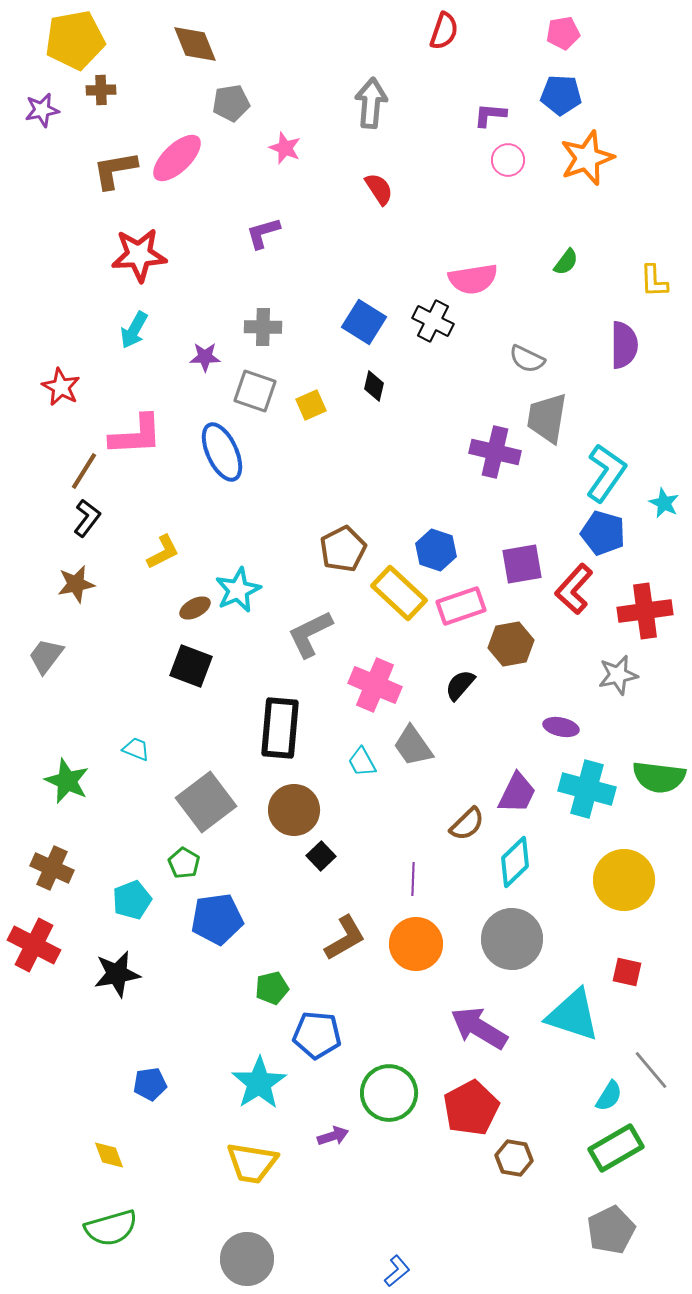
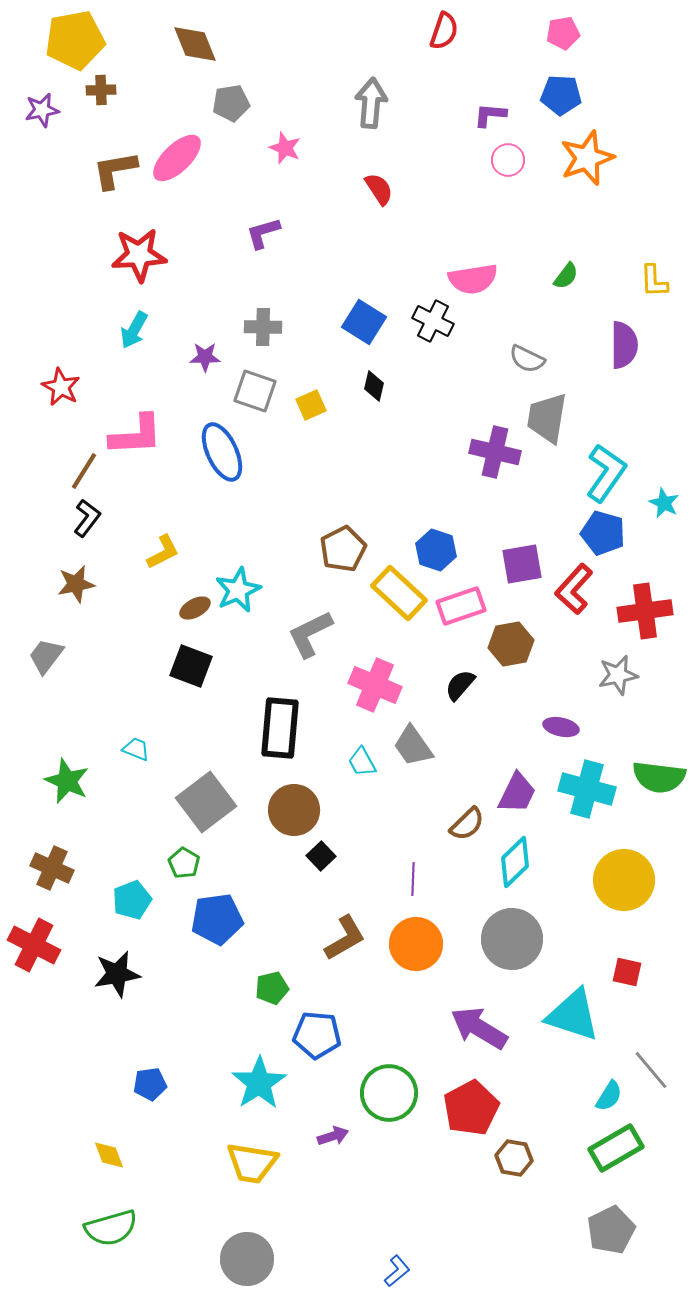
green semicircle at (566, 262): moved 14 px down
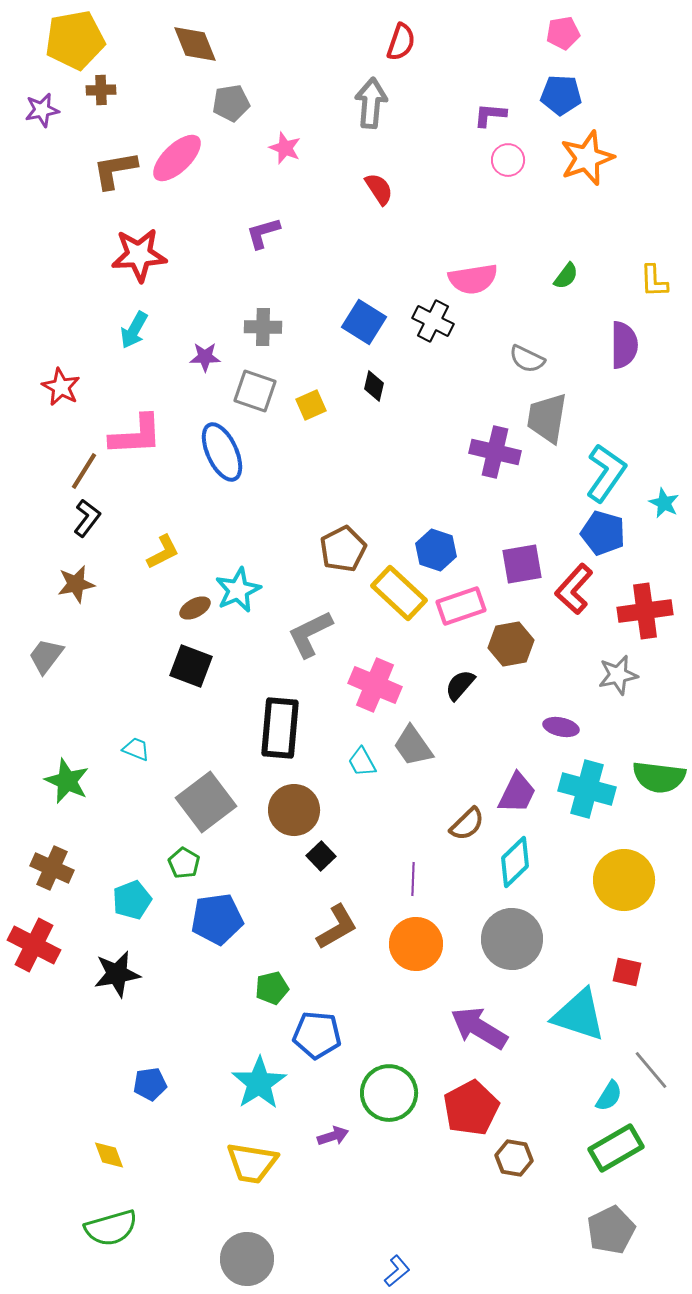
red semicircle at (444, 31): moved 43 px left, 11 px down
brown L-shape at (345, 938): moved 8 px left, 11 px up
cyan triangle at (573, 1015): moved 6 px right
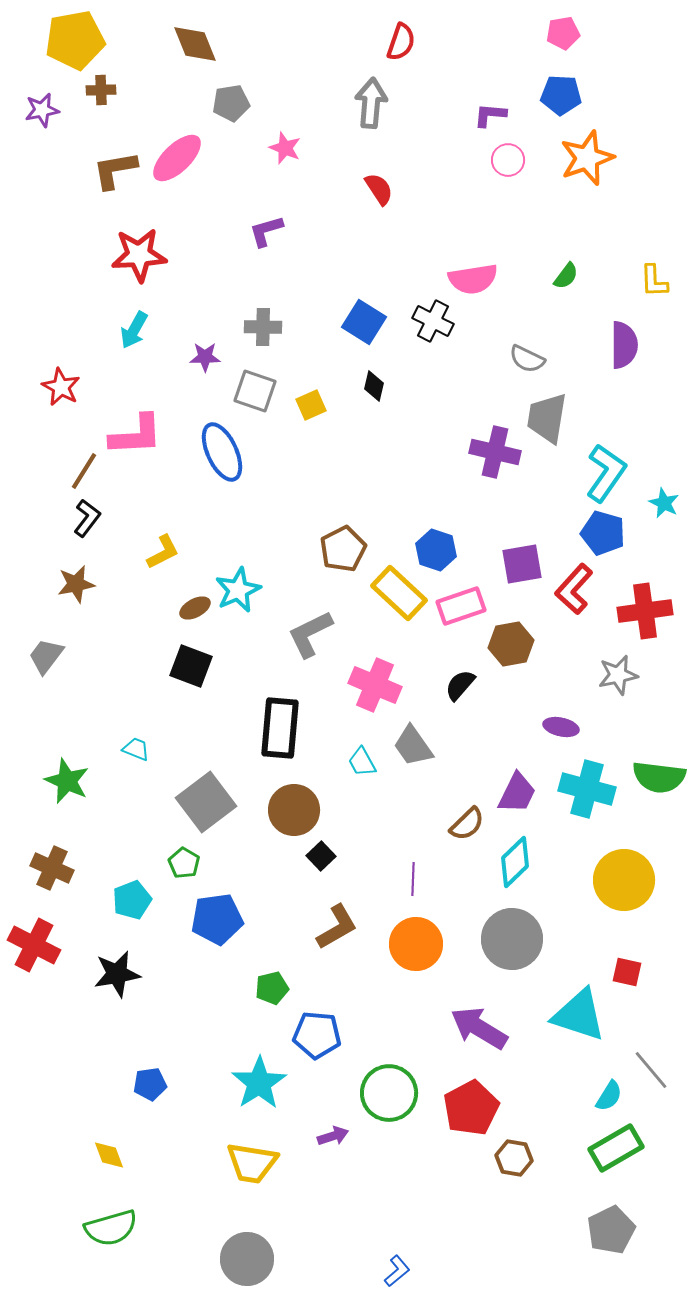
purple L-shape at (263, 233): moved 3 px right, 2 px up
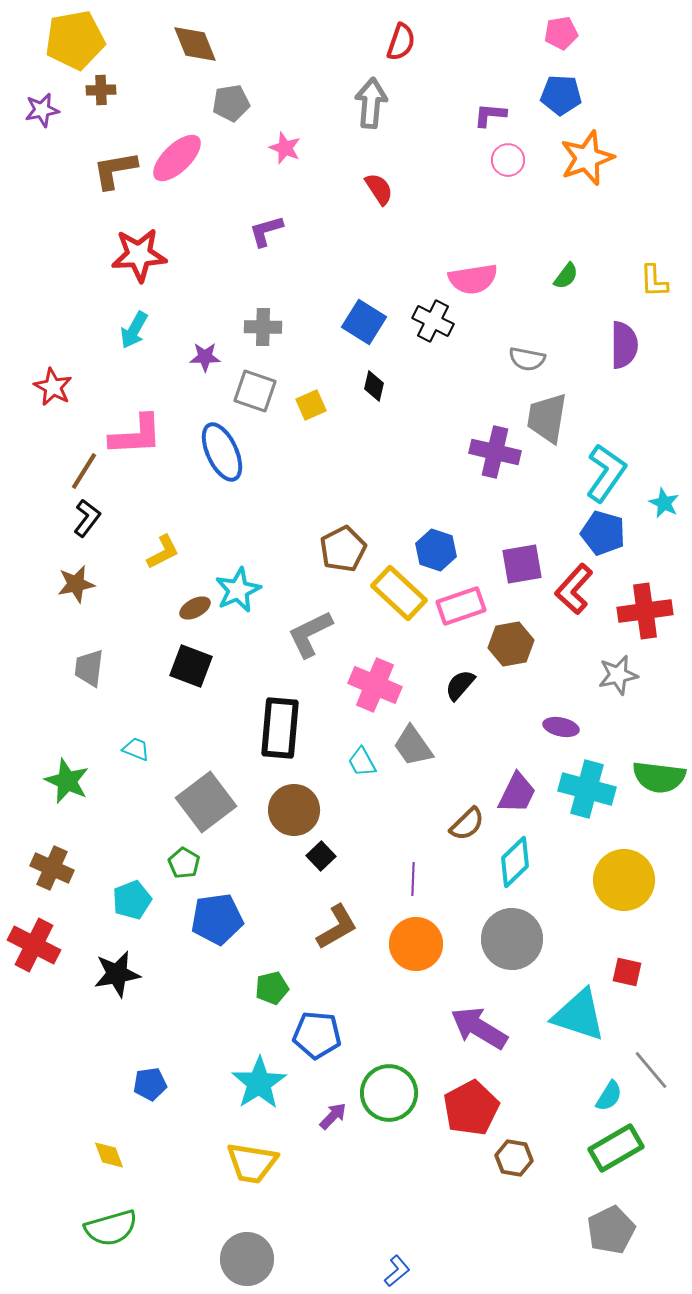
pink pentagon at (563, 33): moved 2 px left
gray semicircle at (527, 359): rotated 15 degrees counterclockwise
red star at (61, 387): moved 8 px left
gray trapezoid at (46, 656): moved 43 px right, 12 px down; rotated 30 degrees counterclockwise
purple arrow at (333, 1136): moved 20 px up; rotated 28 degrees counterclockwise
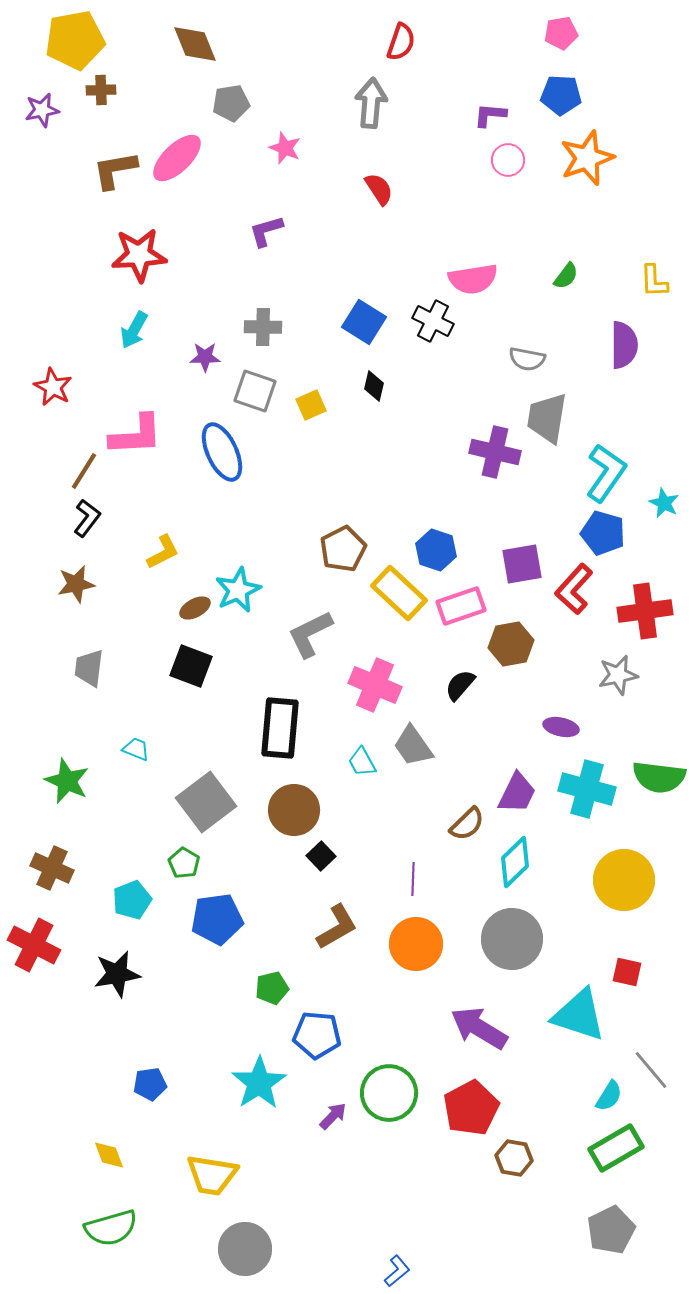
yellow trapezoid at (252, 1163): moved 40 px left, 12 px down
gray circle at (247, 1259): moved 2 px left, 10 px up
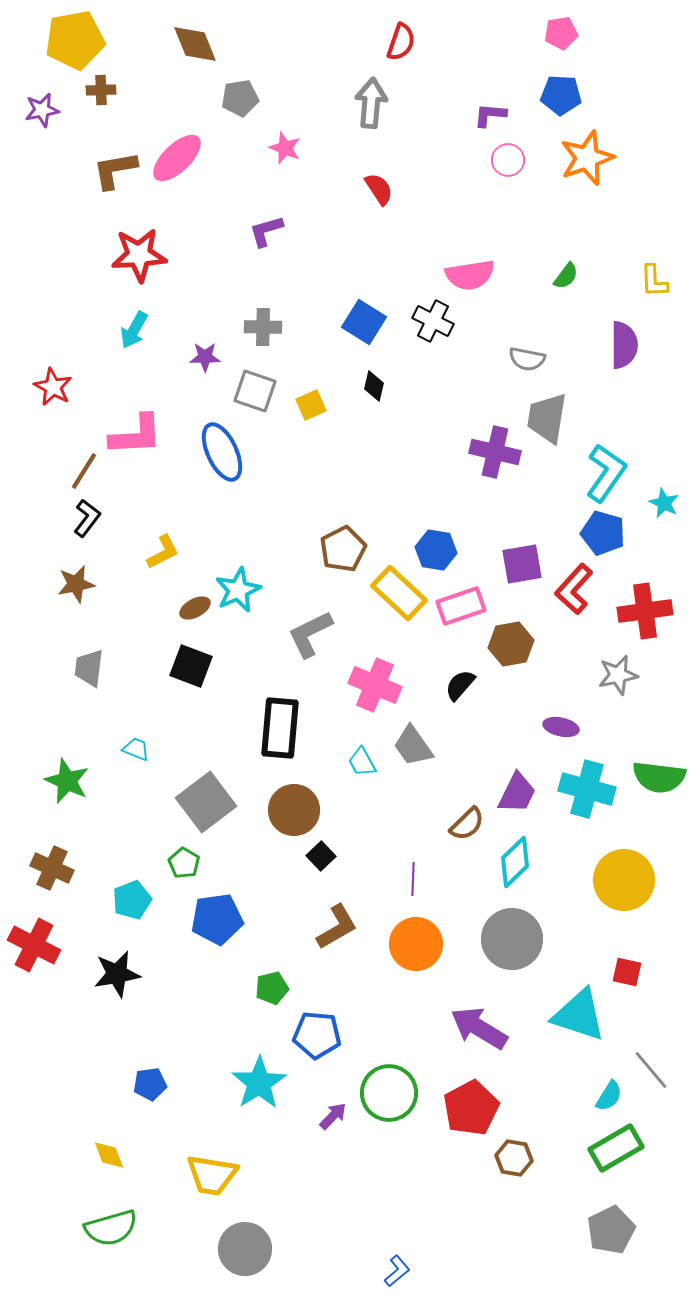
gray pentagon at (231, 103): moved 9 px right, 5 px up
pink semicircle at (473, 279): moved 3 px left, 4 px up
blue hexagon at (436, 550): rotated 9 degrees counterclockwise
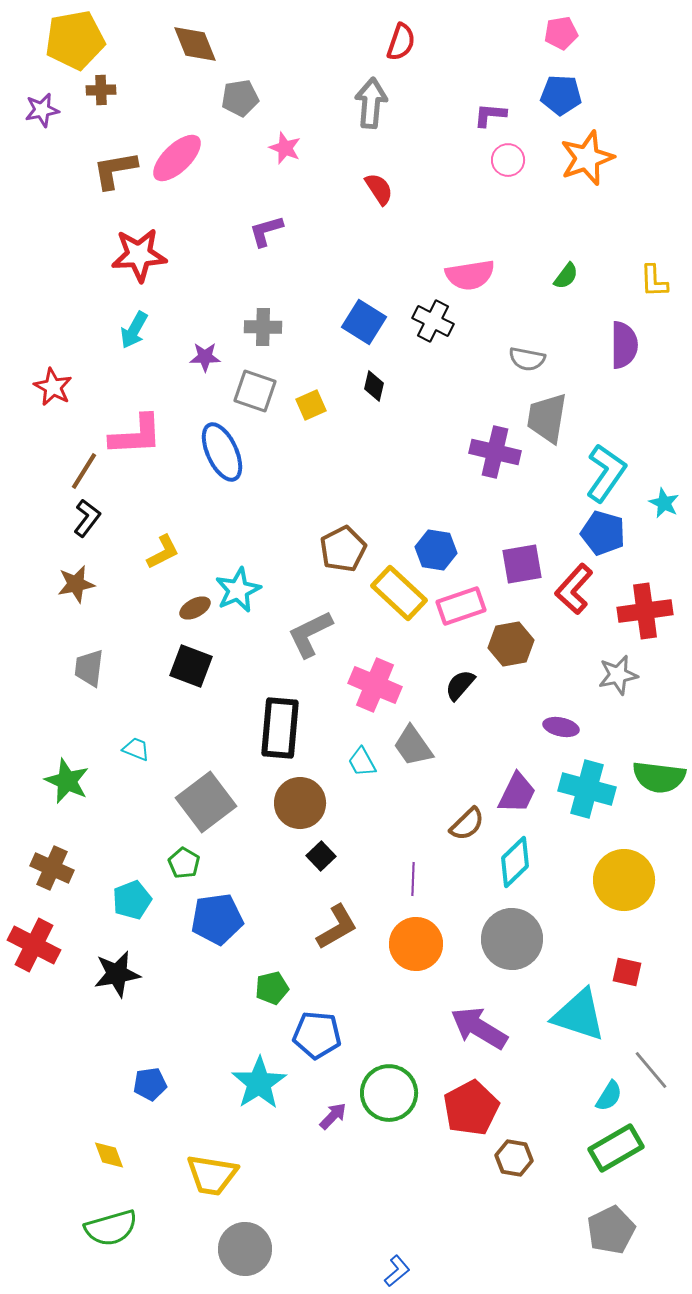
brown circle at (294, 810): moved 6 px right, 7 px up
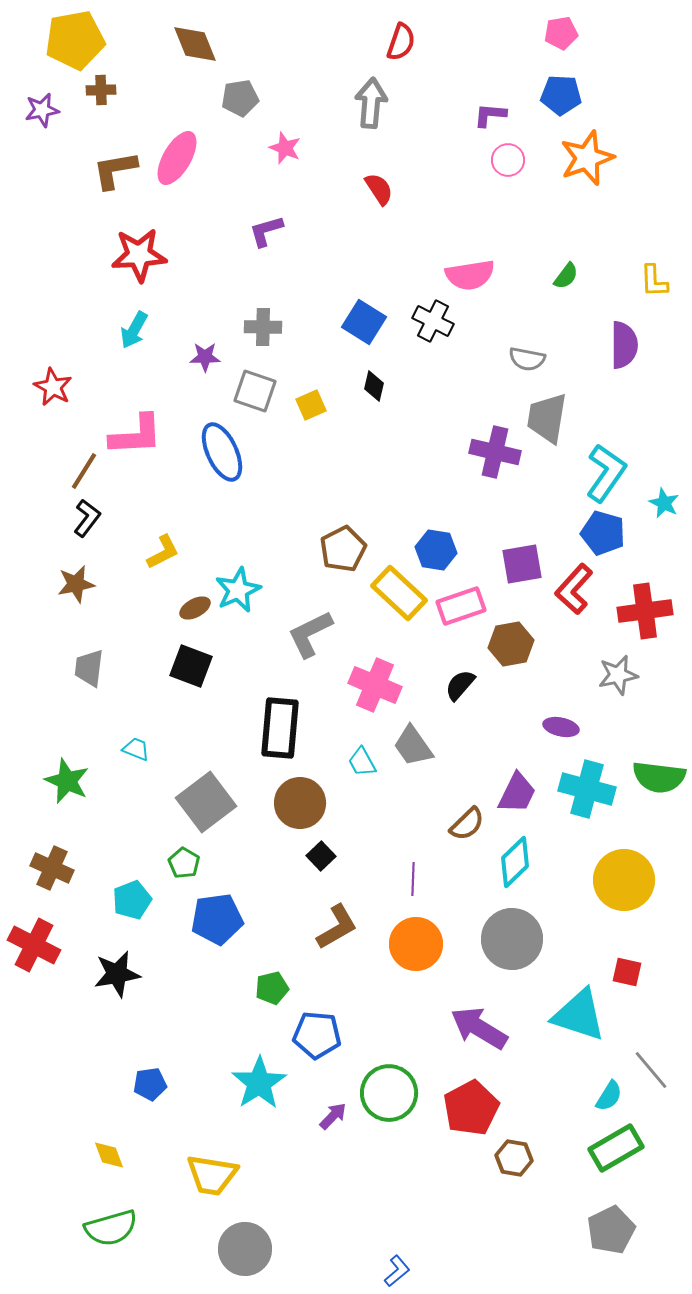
pink ellipse at (177, 158): rotated 16 degrees counterclockwise
